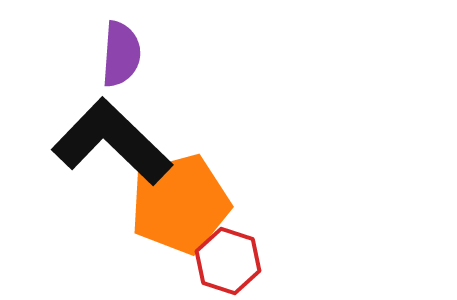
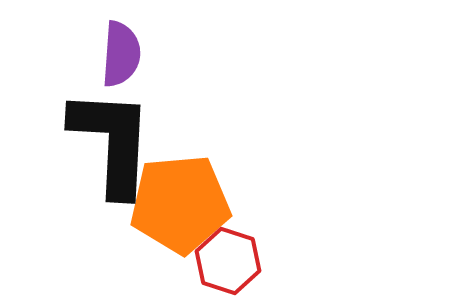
black L-shape: rotated 49 degrees clockwise
orange pentagon: rotated 10 degrees clockwise
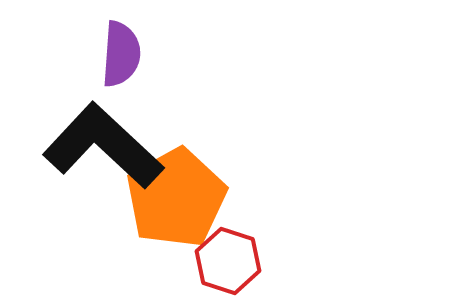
black L-shape: moved 9 px left, 4 px down; rotated 50 degrees counterclockwise
orange pentagon: moved 4 px left, 6 px up; rotated 24 degrees counterclockwise
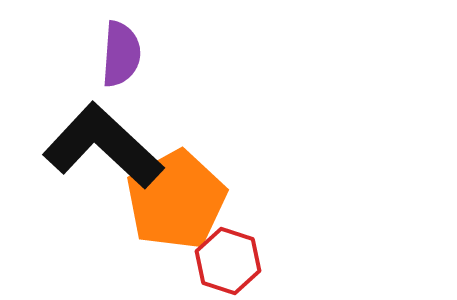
orange pentagon: moved 2 px down
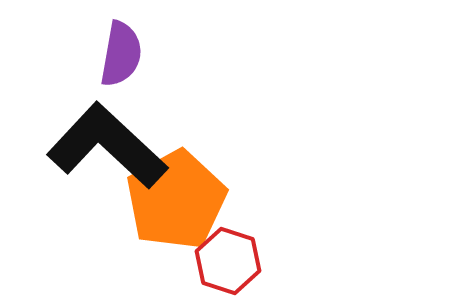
purple semicircle: rotated 6 degrees clockwise
black L-shape: moved 4 px right
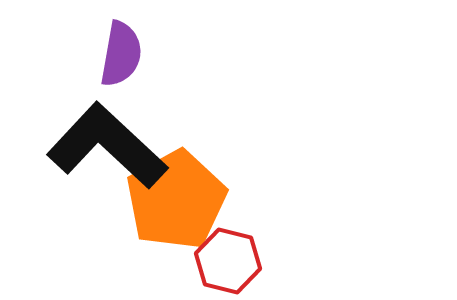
red hexagon: rotated 4 degrees counterclockwise
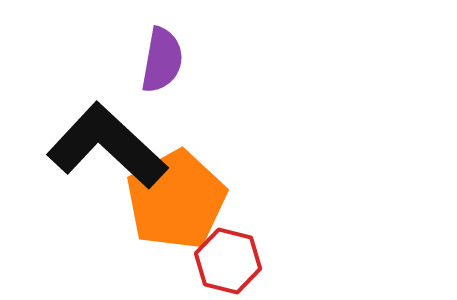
purple semicircle: moved 41 px right, 6 px down
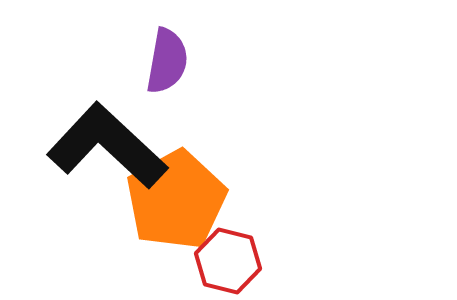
purple semicircle: moved 5 px right, 1 px down
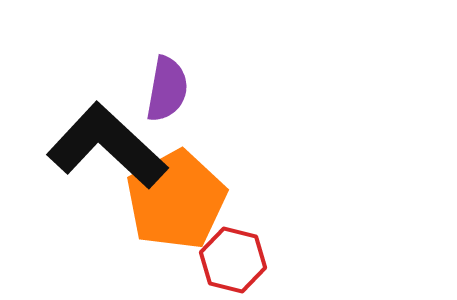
purple semicircle: moved 28 px down
red hexagon: moved 5 px right, 1 px up
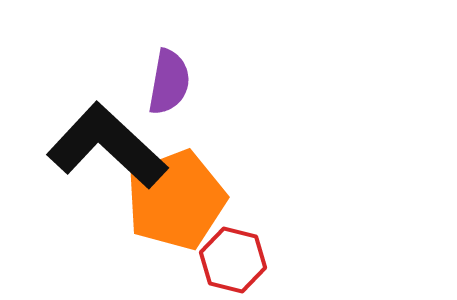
purple semicircle: moved 2 px right, 7 px up
orange pentagon: rotated 8 degrees clockwise
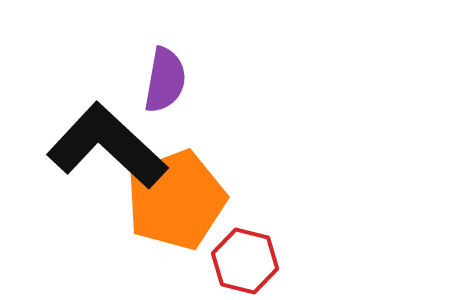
purple semicircle: moved 4 px left, 2 px up
red hexagon: moved 12 px right, 1 px down
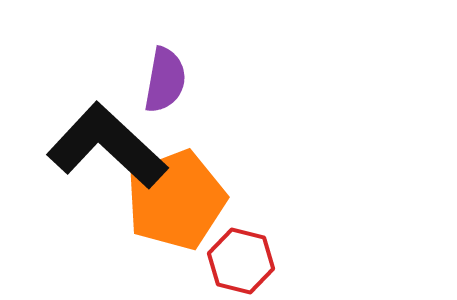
red hexagon: moved 4 px left
